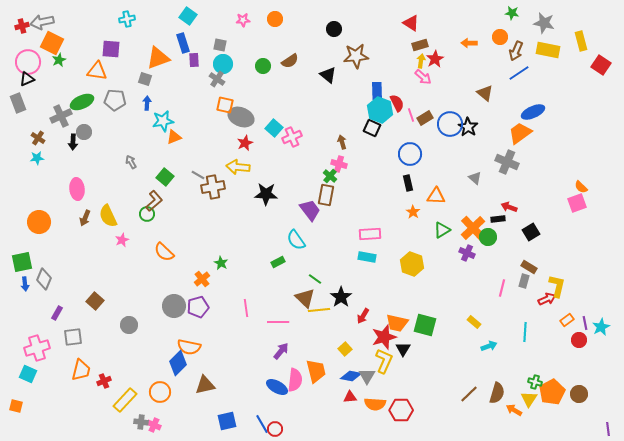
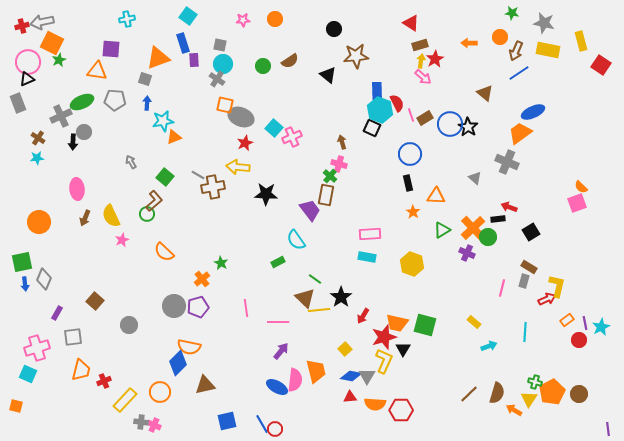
yellow semicircle at (108, 216): moved 3 px right
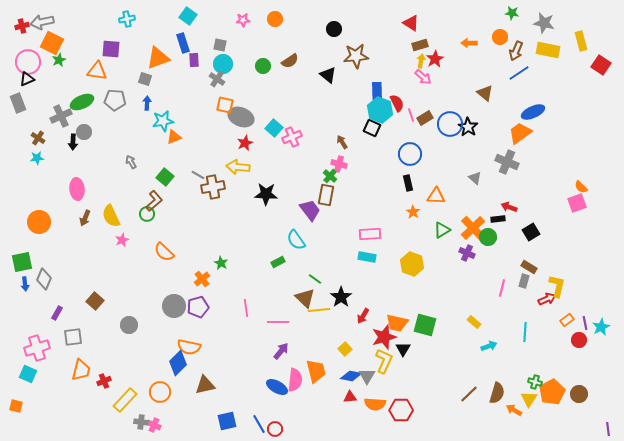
brown arrow at (342, 142): rotated 16 degrees counterclockwise
blue line at (262, 424): moved 3 px left
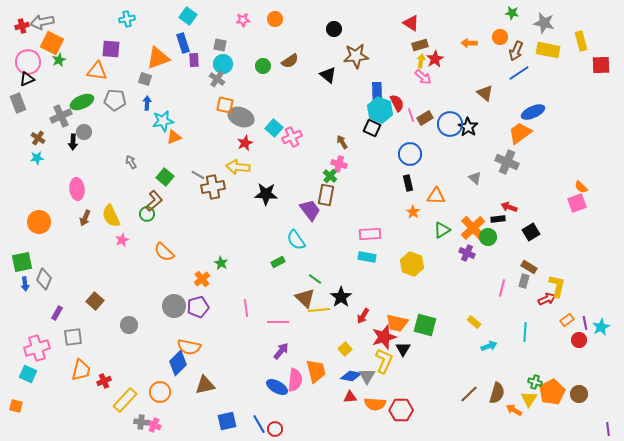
red square at (601, 65): rotated 36 degrees counterclockwise
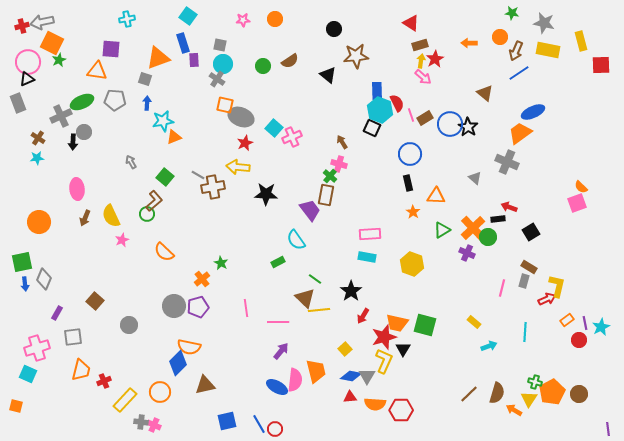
black star at (341, 297): moved 10 px right, 6 px up
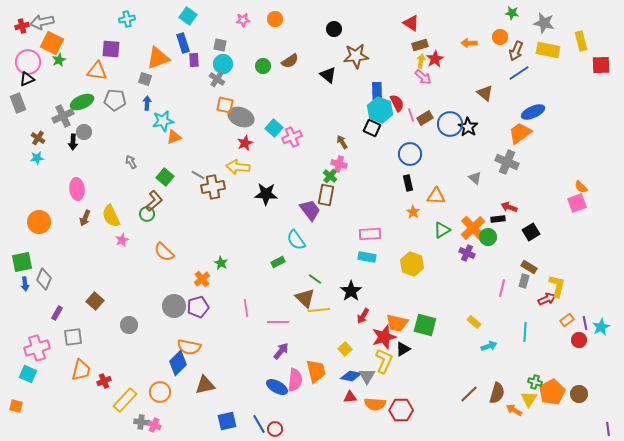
gray cross at (61, 116): moved 2 px right
black triangle at (403, 349): rotated 28 degrees clockwise
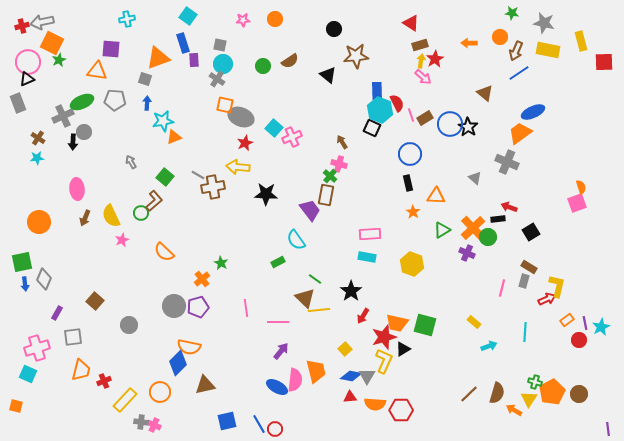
red square at (601, 65): moved 3 px right, 3 px up
orange semicircle at (581, 187): rotated 152 degrees counterclockwise
green circle at (147, 214): moved 6 px left, 1 px up
